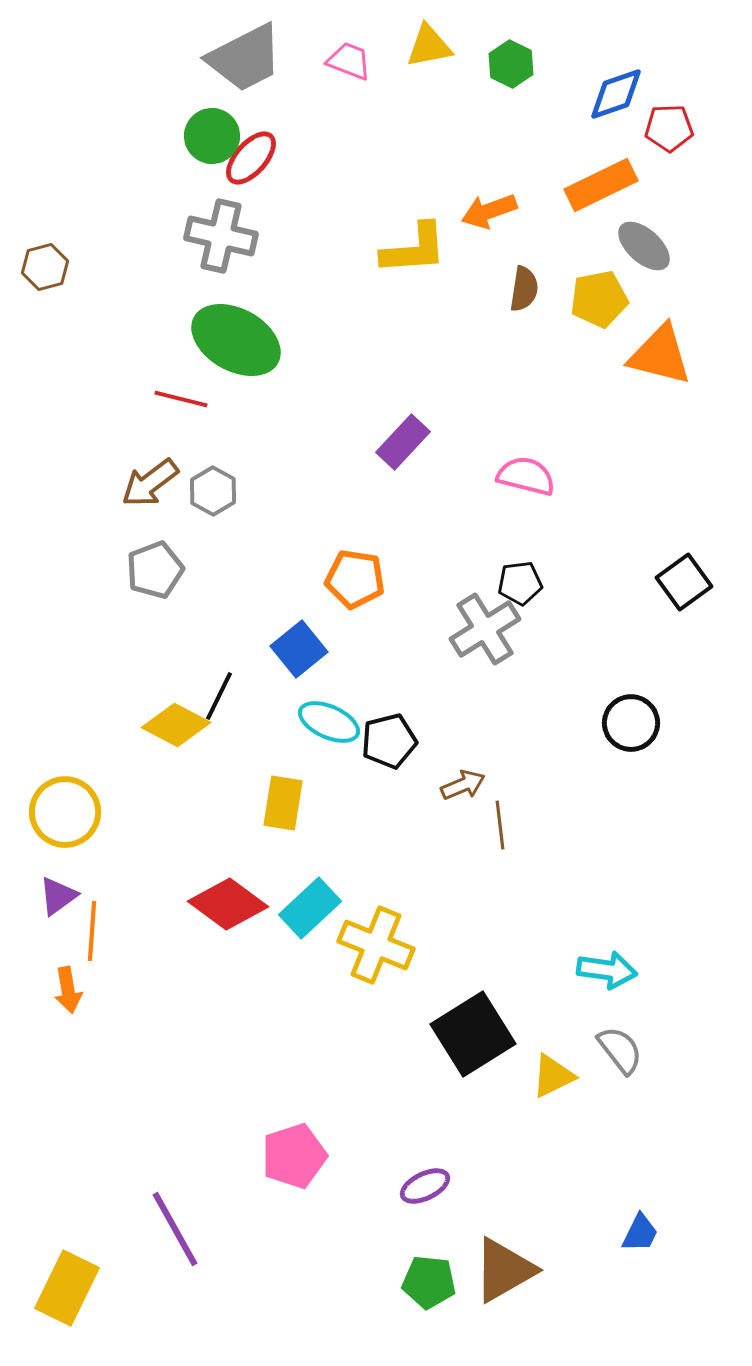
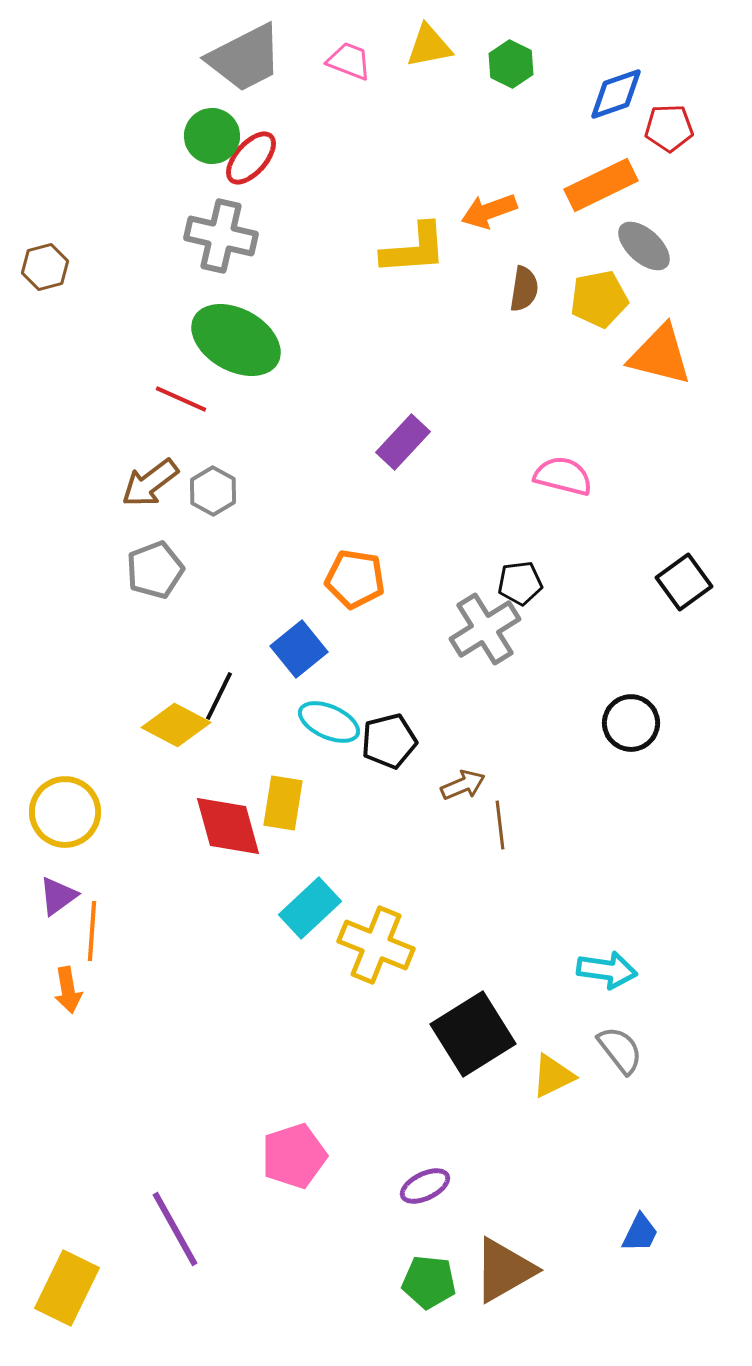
red line at (181, 399): rotated 10 degrees clockwise
pink semicircle at (526, 476): moved 37 px right
red diamond at (228, 904): moved 78 px up; rotated 38 degrees clockwise
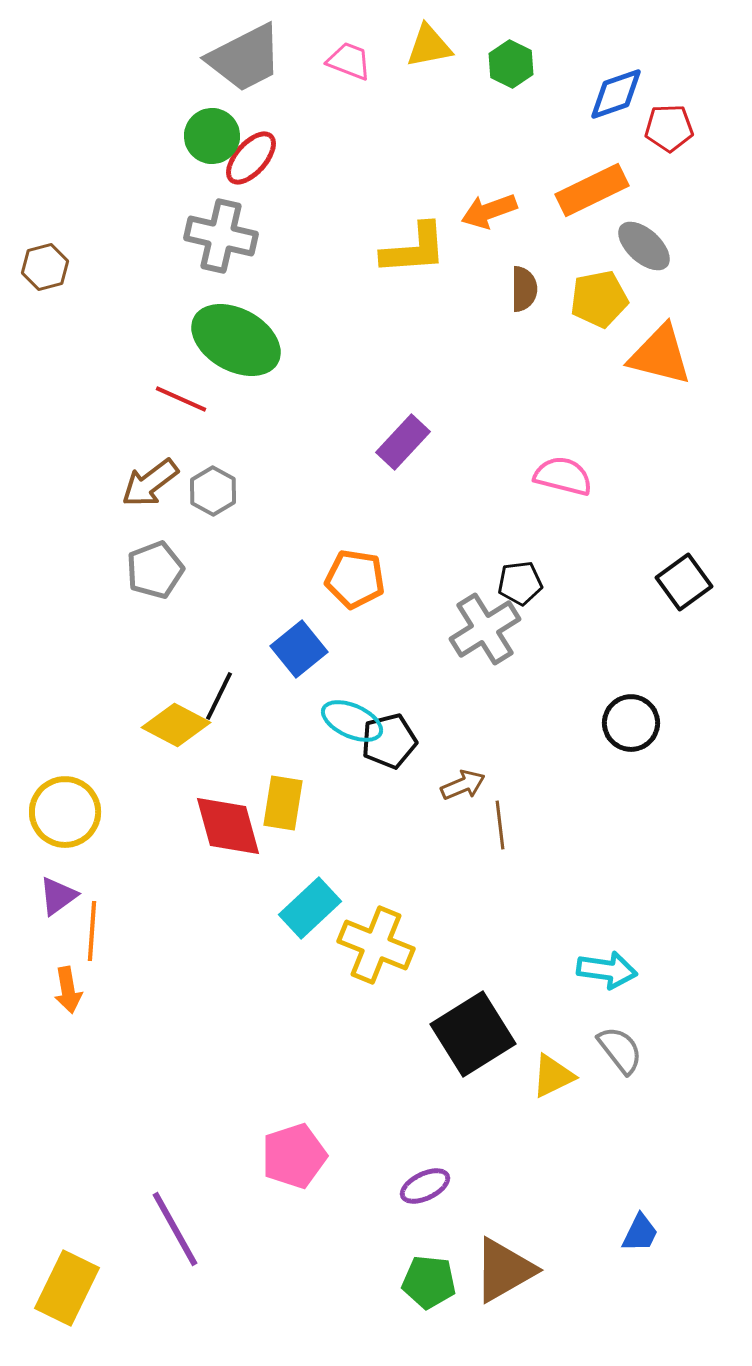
orange rectangle at (601, 185): moved 9 px left, 5 px down
brown semicircle at (524, 289): rotated 9 degrees counterclockwise
cyan ellipse at (329, 722): moved 23 px right, 1 px up
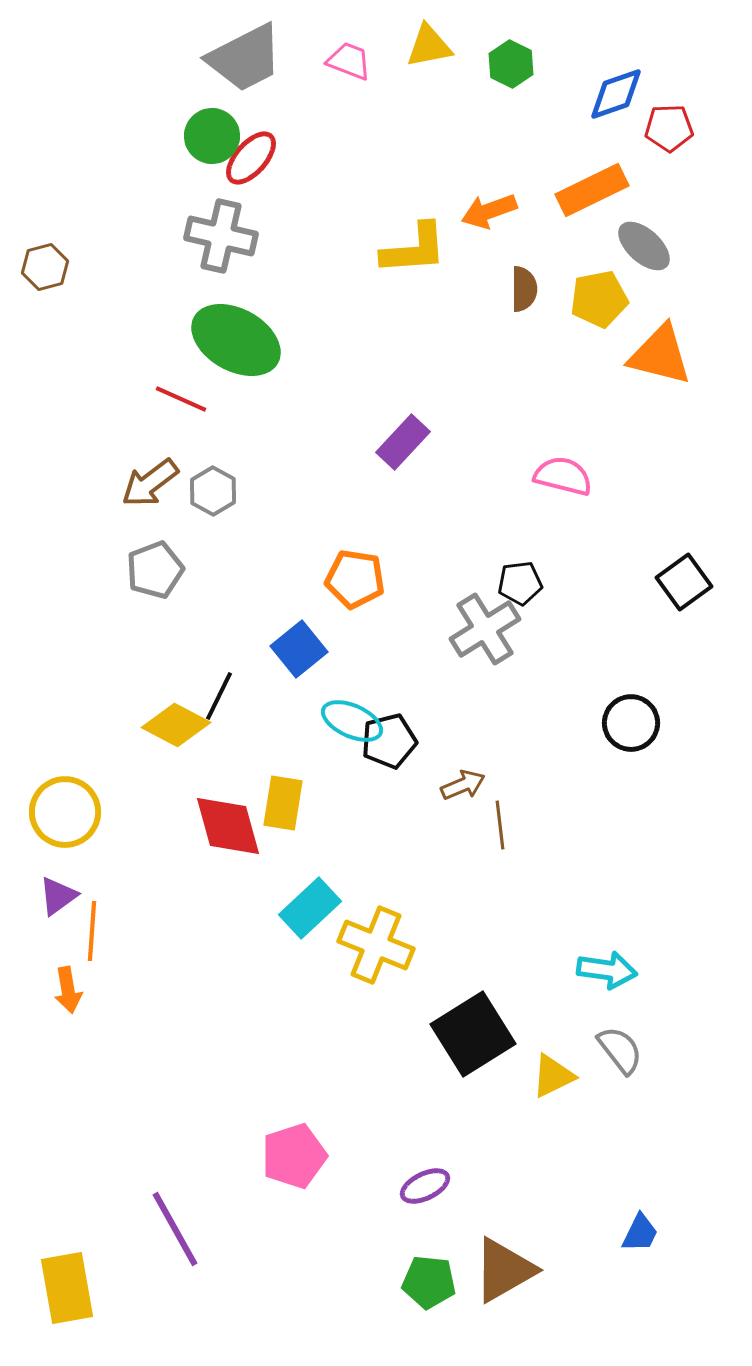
yellow rectangle at (67, 1288): rotated 36 degrees counterclockwise
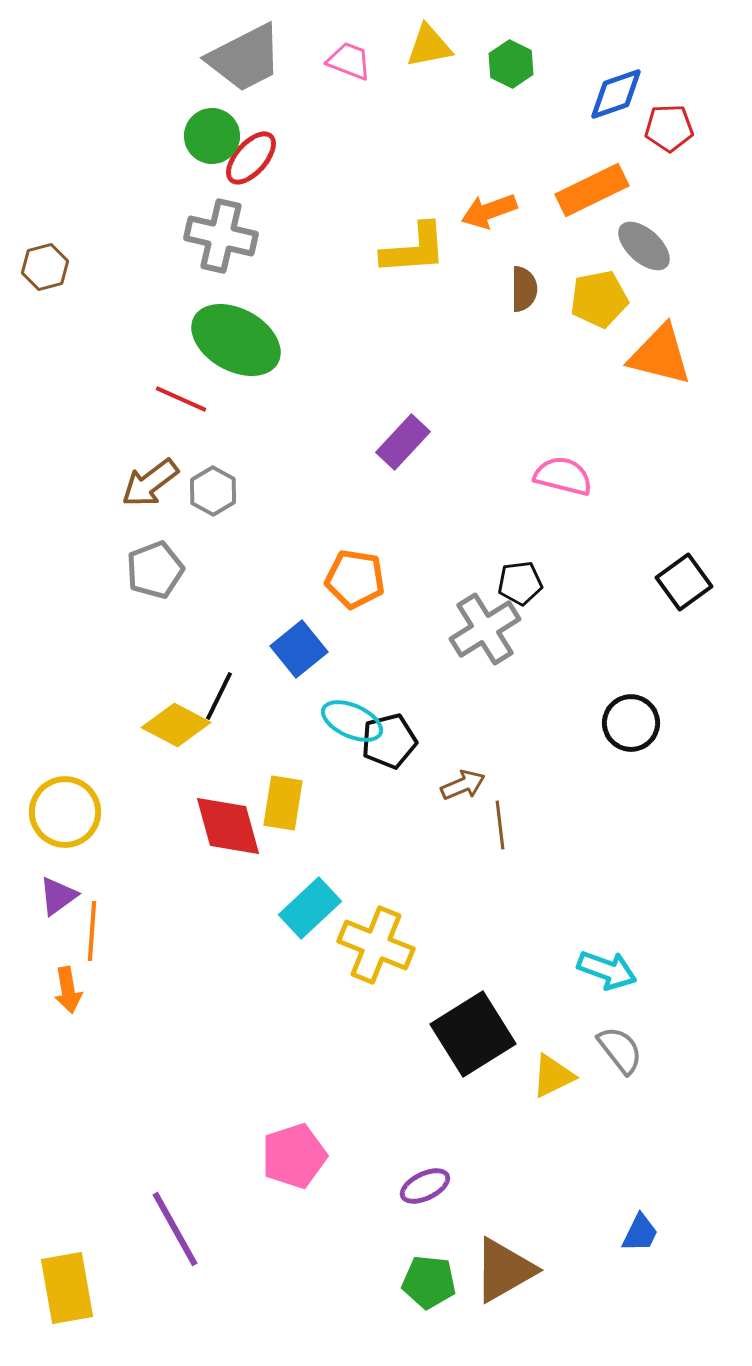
cyan arrow at (607, 970): rotated 12 degrees clockwise
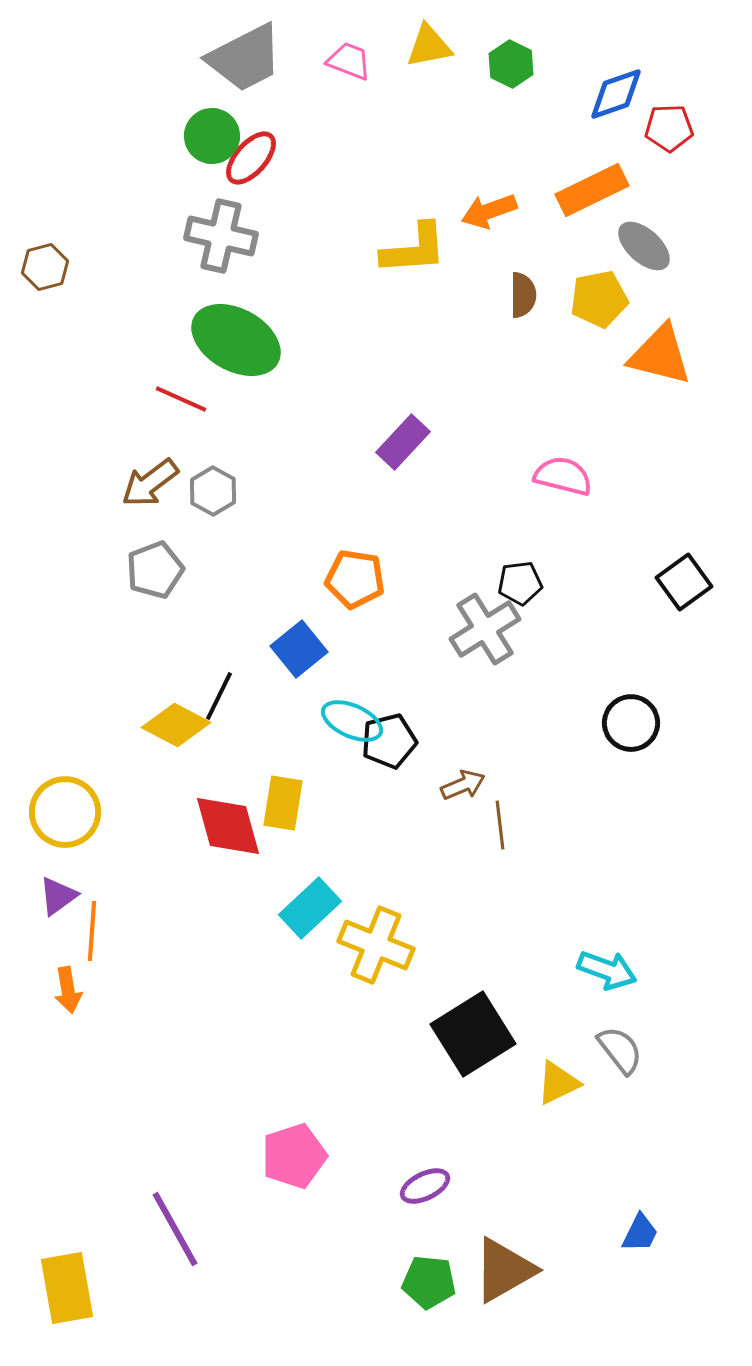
brown semicircle at (524, 289): moved 1 px left, 6 px down
yellow triangle at (553, 1076): moved 5 px right, 7 px down
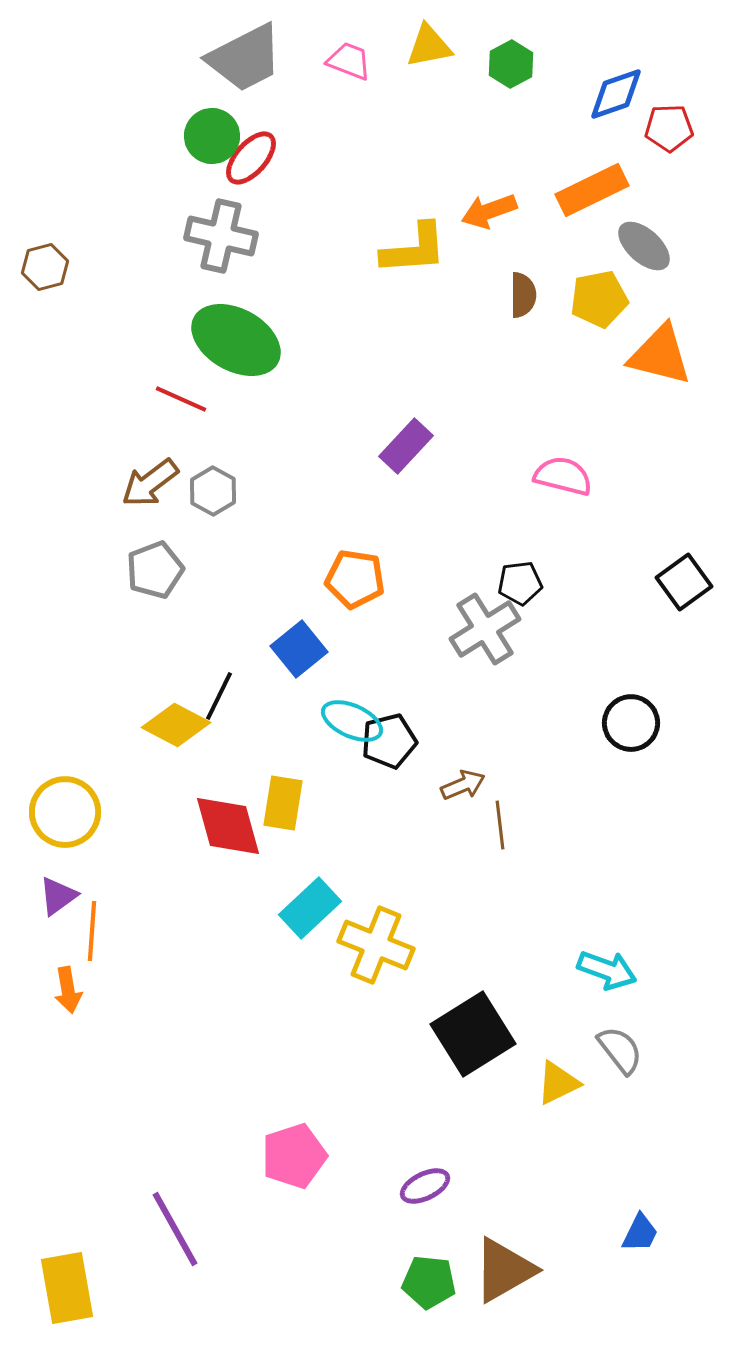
green hexagon at (511, 64): rotated 6 degrees clockwise
purple rectangle at (403, 442): moved 3 px right, 4 px down
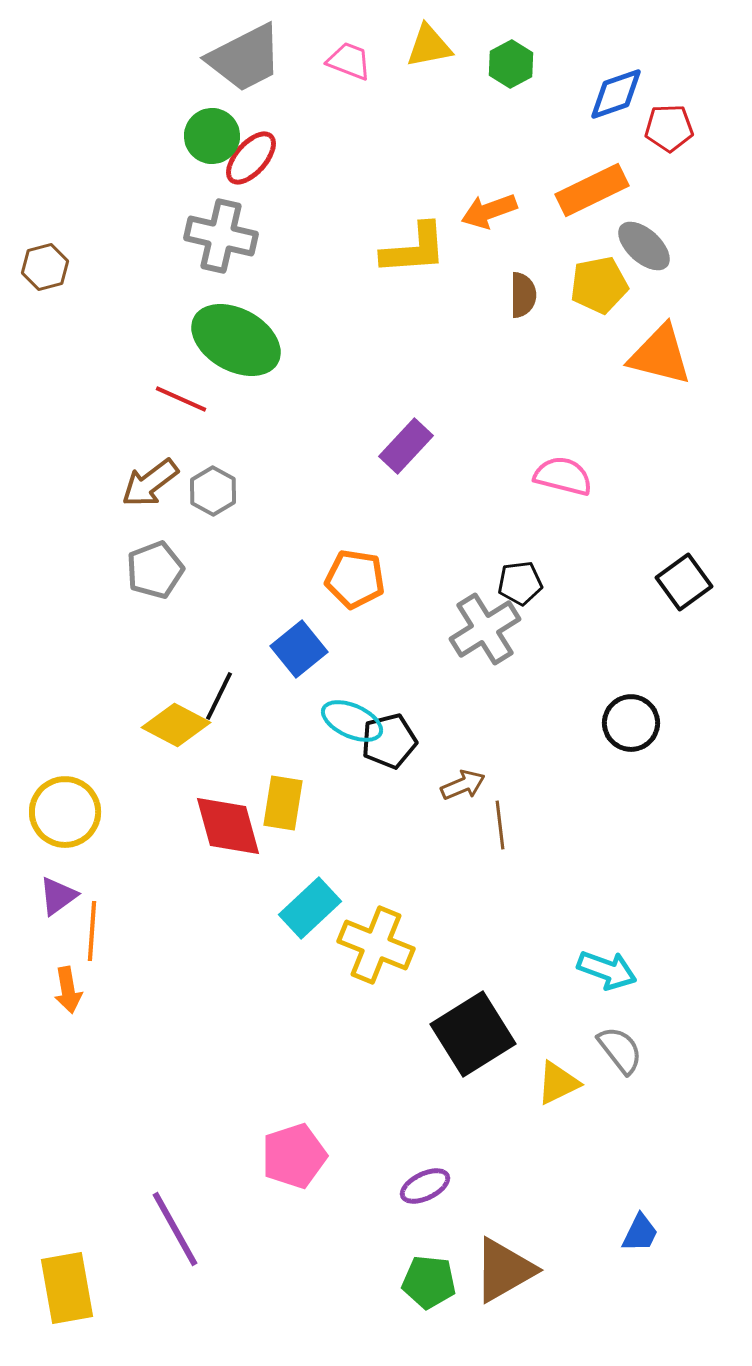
yellow pentagon at (599, 299): moved 14 px up
